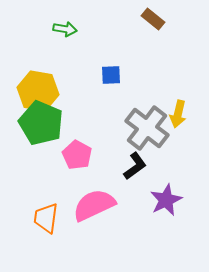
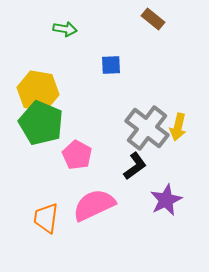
blue square: moved 10 px up
yellow arrow: moved 13 px down
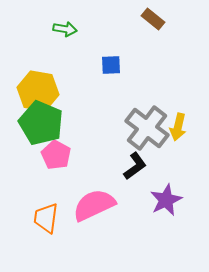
pink pentagon: moved 21 px left
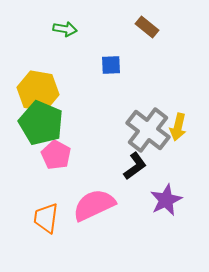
brown rectangle: moved 6 px left, 8 px down
gray cross: moved 1 px right, 2 px down
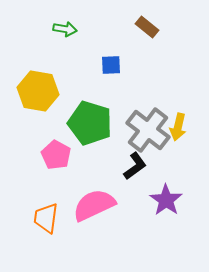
green pentagon: moved 49 px right; rotated 6 degrees counterclockwise
purple star: rotated 12 degrees counterclockwise
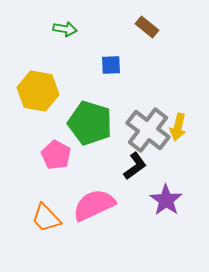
orange trapezoid: rotated 52 degrees counterclockwise
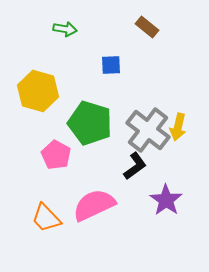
yellow hexagon: rotated 6 degrees clockwise
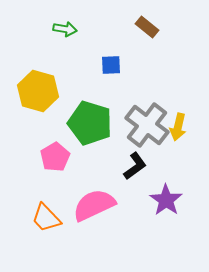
gray cross: moved 1 px left, 5 px up
pink pentagon: moved 1 px left, 2 px down; rotated 12 degrees clockwise
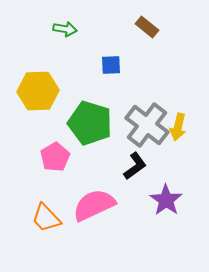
yellow hexagon: rotated 18 degrees counterclockwise
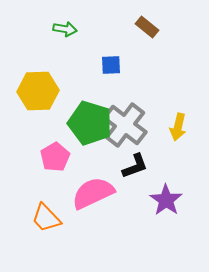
gray cross: moved 22 px left
black L-shape: rotated 16 degrees clockwise
pink semicircle: moved 1 px left, 12 px up
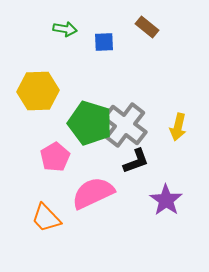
blue square: moved 7 px left, 23 px up
black L-shape: moved 1 px right, 5 px up
